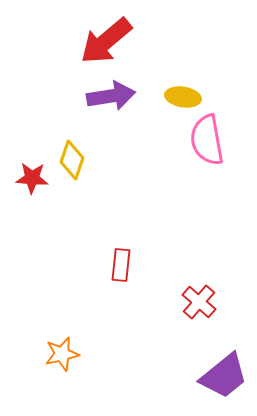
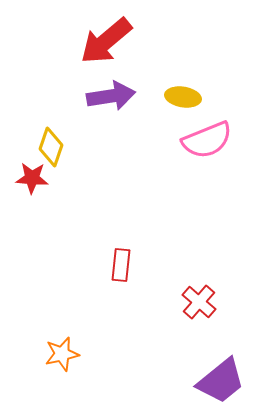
pink semicircle: rotated 102 degrees counterclockwise
yellow diamond: moved 21 px left, 13 px up
purple trapezoid: moved 3 px left, 5 px down
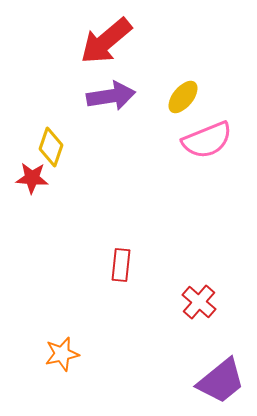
yellow ellipse: rotated 60 degrees counterclockwise
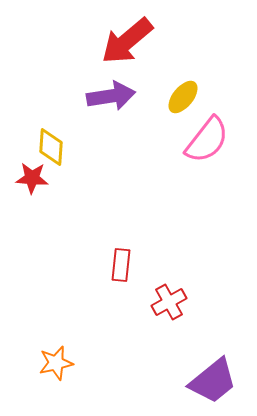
red arrow: moved 21 px right
pink semicircle: rotated 30 degrees counterclockwise
yellow diamond: rotated 15 degrees counterclockwise
red cross: moved 30 px left; rotated 20 degrees clockwise
orange star: moved 6 px left, 9 px down
purple trapezoid: moved 8 px left
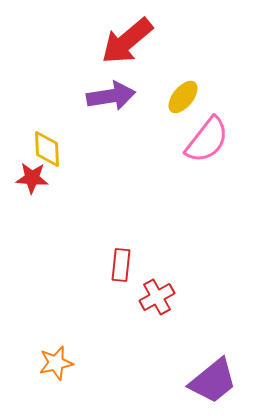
yellow diamond: moved 4 px left, 2 px down; rotated 6 degrees counterclockwise
red cross: moved 12 px left, 5 px up
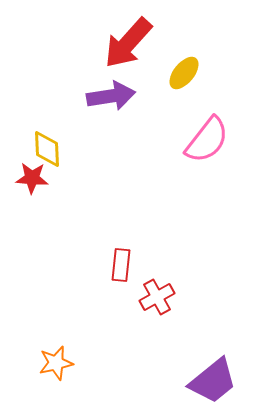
red arrow: moved 1 px right, 2 px down; rotated 8 degrees counterclockwise
yellow ellipse: moved 1 px right, 24 px up
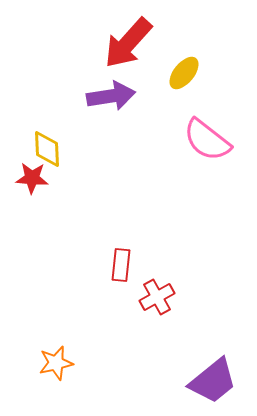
pink semicircle: rotated 90 degrees clockwise
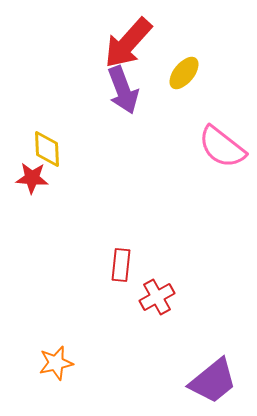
purple arrow: moved 12 px right, 6 px up; rotated 78 degrees clockwise
pink semicircle: moved 15 px right, 7 px down
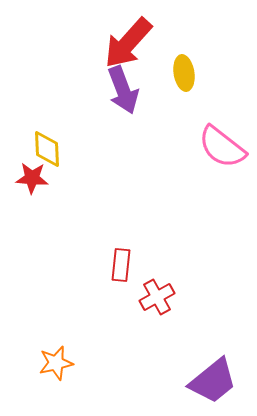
yellow ellipse: rotated 48 degrees counterclockwise
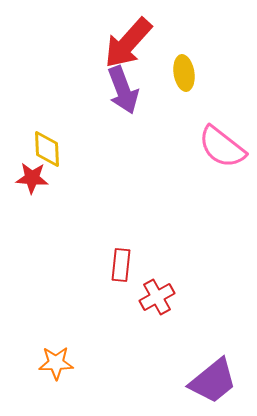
orange star: rotated 12 degrees clockwise
